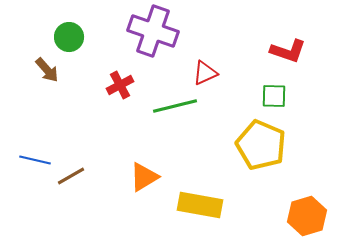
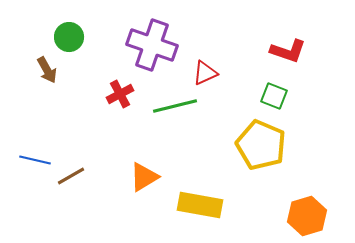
purple cross: moved 1 px left, 14 px down
brown arrow: rotated 12 degrees clockwise
red cross: moved 9 px down
green square: rotated 20 degrees clockwise
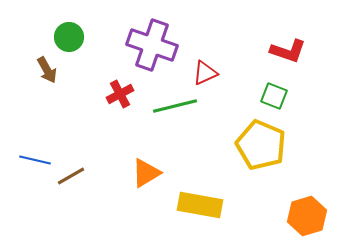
orange triangle: moved 2 px right, 4 px up
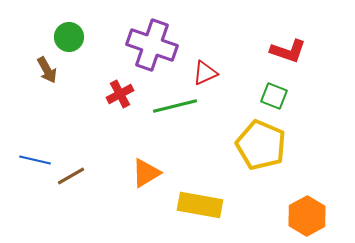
orange hexagon: rotated 12 degrees counterclockwise
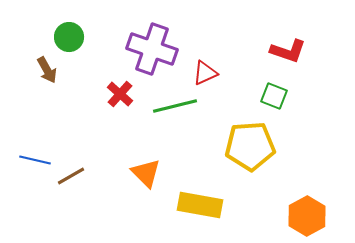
purple cross: moved 4 px down
red cross: rotated 20 degrees counterclockwise
yellow pentagon: moved 11 px left, 1 px down; rotated 27 degrees counterclockwise
orange triangle: rotated 44 degrees counterclockwise
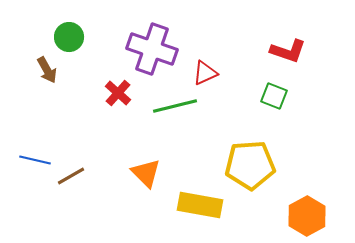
red cross: moved 2 px left, 1 px up
yellow pentagon: moved 19 px down
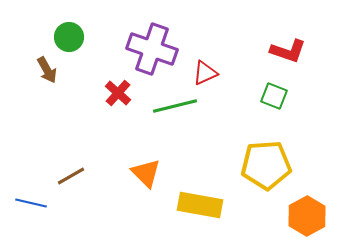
blue line: moved 4 px left, 43 px down
yellow pentagon: moved 16 px right
